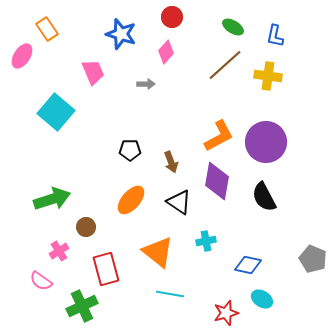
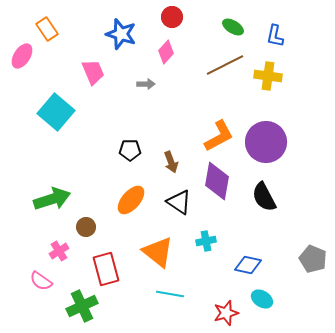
brown line: rotated 15 degrees clockwise
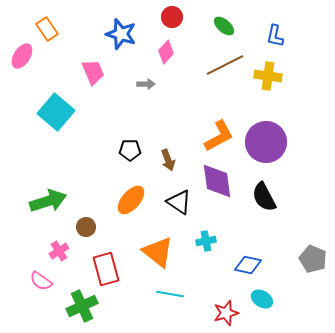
green ellipse: moved 9 px left, 1 px up; rotated 10 degrees clockwise
brown arrow: moved 3 px left, 2 px up
purple diamond: rotated 18 degrees counterclockwise
green arrow: moved 4 px left, 2 px down
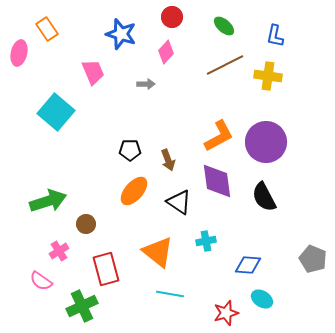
pink ellipse: moved 3 px left, 3 px up; rotated 20 degrees counterclockwise
orange ellipse: moved 3 px right, 9 px up
brown circle: moved 3 px up
blue diamond: rotated 8 degrees counterclockwise
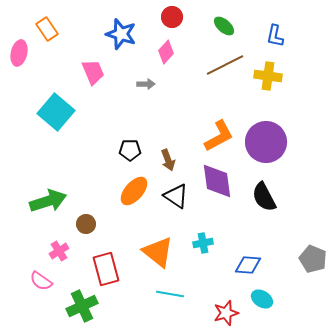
black triangle: moved 3 px left, 6 px up
cyan cross: moved 3 px left, 2 px down
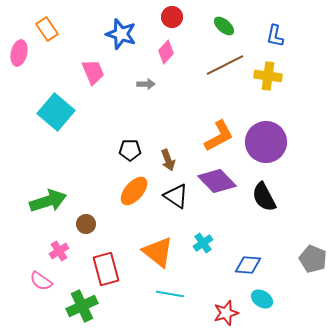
purple diamond: rotated 36 degrees counterclockwise
cyan cross: rotated 24 degrees counterclockwise
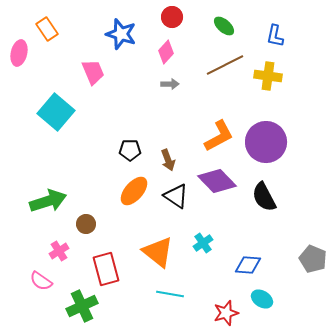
gray arrow: moved 24 px right
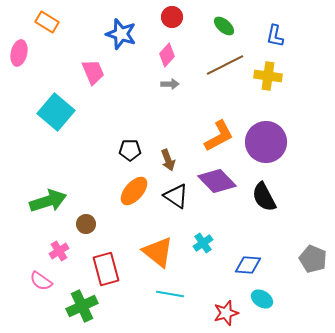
orange rectangle: moved 7 px up; rotated 25 degrees counterclockwise
pink diamond: moved 1 px right, 3 px down
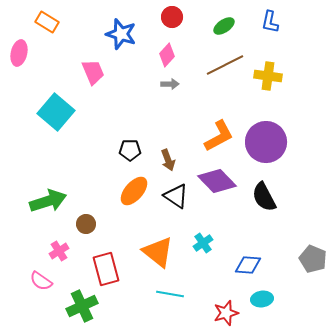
green ellipse: rotated 75 degrees counterclockwise
blue L-shape: moved 5 px left, 14 px up
cyan ellipse: rotated 40 degrees counterclockwise
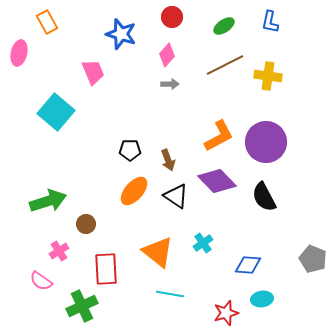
orange rectangle: rotated 30 degrees clockwise
red rectangle: rotated 12 degrees clockwise
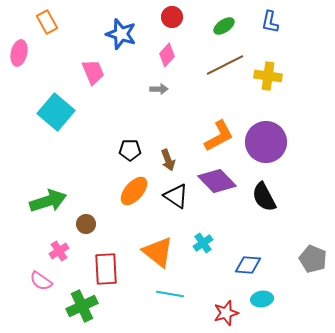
gray arrow: moved 11 px left, 5 px down
